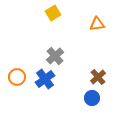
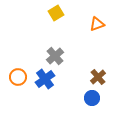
yellow square: moved 3 px right
orange triangle: rotated 14 degrees counterclockwise
orange circle: moved 1 px right
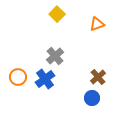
yellow square: moved 1 px right, 1 px down; rotated 14 degrees counterclockwise
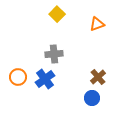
gray cross: moved 1 px left, 2 px up; rotated 36 degrees clockwise
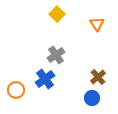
orange triangle: rotated 42 degrees counterclockwise
gray cross: moved 2 px right, 1 px down; rotated 30 degrees counterclockwise
orange circle: moved 2 px left, 13 px down
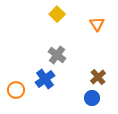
gray cross: moved 1 px right; rotated 18 degrees counterclockwise
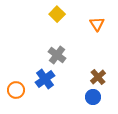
blue circle: moved 1 px right, 1 px up
